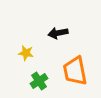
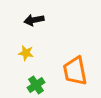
black arrow: moved 24 px left, 13 px up
green cross: moved 3 px left, 4 px down
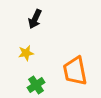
black arrow: moved 1 px right, 1 px up; rotated 54 degrees counterclockwise
yellow star: rotated 21 degrees counterclockwise
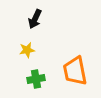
yellow star: moved 1 px right, 3 px up
green cross: moved 6 px up; rotated 24 degrees clockwise
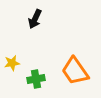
yellow star: moved 15 px left, 13 px down
orange trapezoid: rotated 24 degrees counterclockwise
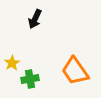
yellow star: rotated 21 degrees counterclockwise
green cross: moved 6 px left
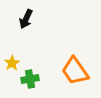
black arrow: moved 9 px left
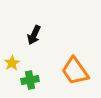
black arrow: moved 8 px right, 16 px down
green cross: moved 1 px down
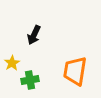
orange trapezoid: rotated 44 degrees clockwise
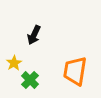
yellow star: moved 2 px right
green cross: rotated 36 degrees counterclockwise
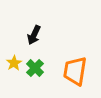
green cross: moved 5 px right, 12 px up
